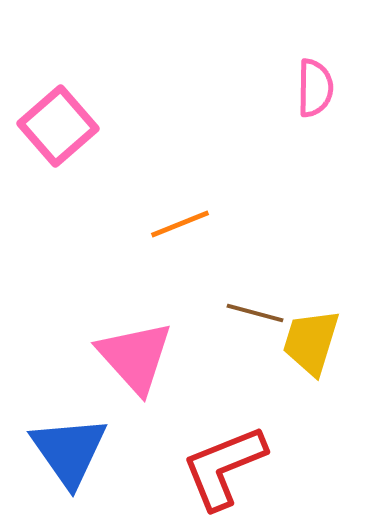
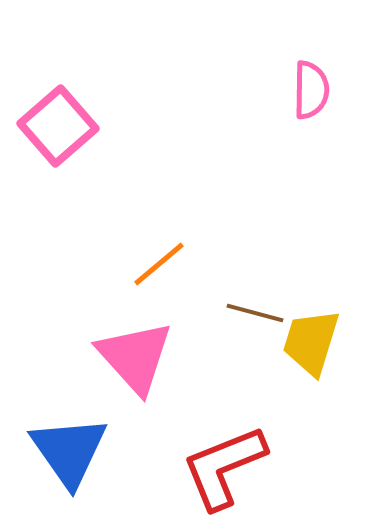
pink semicircle: moved 4 px left, 2 px down
orange line: moved 21 px left, 40 px down; rotated 18 degrees counterclockwise
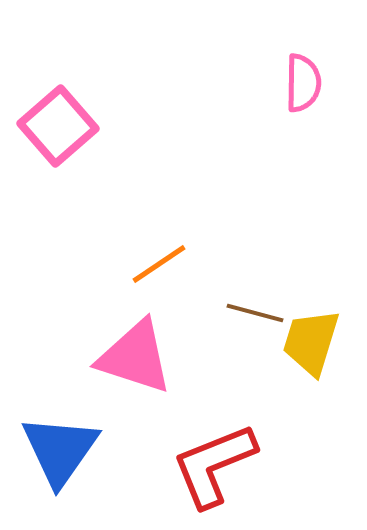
pink semicircle: moved 8 px left, 7 px up
orange line: rotated 6 degrees clockwise
pink triangle: rotated 30 degrees counterclockwise
blue triangle: moved 9 px left, 1 px up; rotated 10 degrees clockwise
red L-shape: moved 10 px left, 2 px up
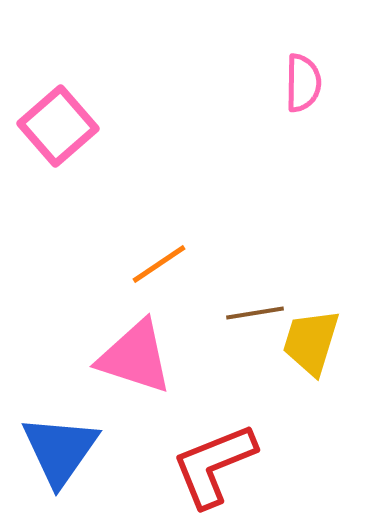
brown line: rotated 24 degrees counterclockwise
